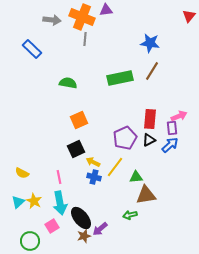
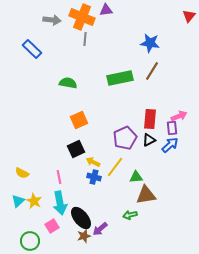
cyan triangle: moved 1 px up
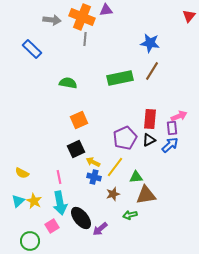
brown star: moved 29 px right, 42 px up
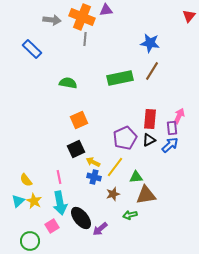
pink arrow: rotated 42 degrees counterclockwise
yellow semicircle: moved 4 px right, 7 px down; rotated 24 degrees clockwise
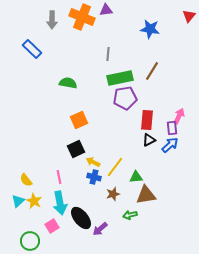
gray arrow: rotated 84 degrees clockwise
gray line: moved 23 px right, 15 px down
blue star: moved 14 px up
red rectangle: moved 3 px left, 1 px down
purple pentagon: moved 40 px up; rotated 15 degrees clockwise
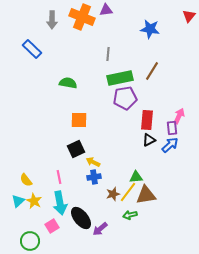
orange square: rotated 24 degrees clockwise
yellow line: moved 13 px right, 25 px down
blue cross: rotated 24 degrees counterclockwise
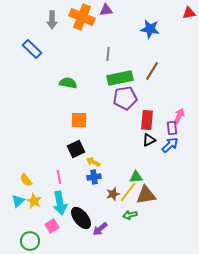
red triangle: moved 3 px up; rotated 40 degrees clockwise
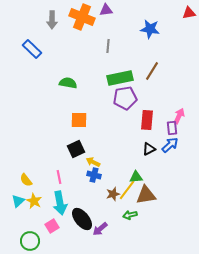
gray line: moved 8 px up
black triangle: moved 9 px down
blue cross: moved 2 px up; rotated 24 degrees clockwise
yellow line: moved 1 px left, 2 px up
black ellipse: moved 1 px right, 1 px down
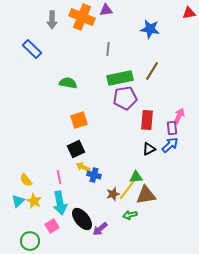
gray line: moved 3 px down
orange square: rotated 18 degrees counterclockwise
yellow arrow: moved 10 px left, 5 px down
